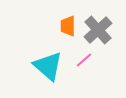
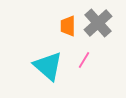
gray cross: moved 7 px up
pink line: rotated 18 degrees counterclockwise
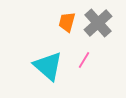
orange trapezoid: moved 1 px left, 4 px up; rotated 15 degrees clockwise
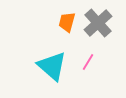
pink line: moved 4 px right, 2 px down
cyan triangle: moved 4 px right
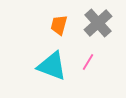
orange trapezoid: moved 8 px left, 3 px down
cyan triangle: rotated 20 degrees counterclockwise
